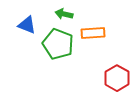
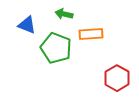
orange rectangle: moved 2 px left, 1 px down
green pentagon: moved 2 px left, 4 px down
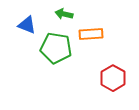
green pentagon: rotated 12 degrees counterclockwise
red hexagon: moved 4 px left
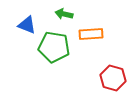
green pentagon: moved 2 px left, 1 px up
red hexagon: rotated 15 degrees counterclockwise
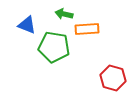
orange rectangle: moved 4 px left, 5 px up
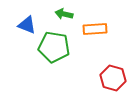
orange rectangle: moved 8 px right
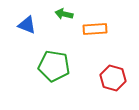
green pentagon: moved 19 px down
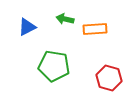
green arrow: moved 1 px right, 5 px down
blue triangle: moved 2 px down; rotated 48 degrees counterclockwise
red hexagon: moved 4 px left
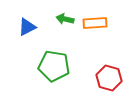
orange rectangle: moved 6 px up
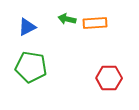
green arrow: moved 2 px right
green pentagon: moved 23 px left, 1 px down
red hexagon: rotated 15 degrees counterclockwise
